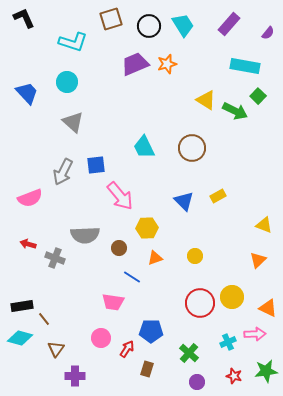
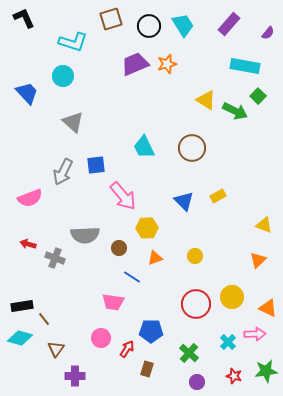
cyan circle at (67, 82): moved 4 px left, 6 px up
pink arrow at (120, 196): moved 3 px right
red circle at (200, 303): moved 4 px left, 1 px down
cyan cross at (228, 342): rotated 21 degrees counterclockwise
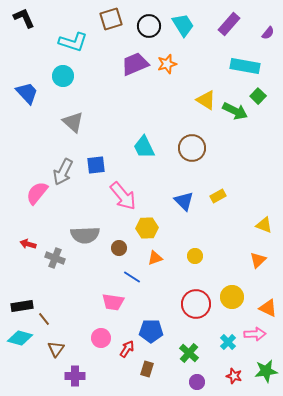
pink semicircle at (30, 198): moved 7 px right, 5 px up; rotated 150 degrees clockwise
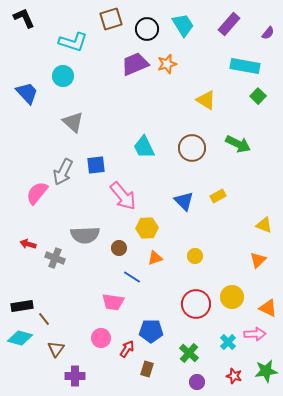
black circle at (149, 26): moved 2 px left, 3 px down
green arrow at (235, 111): moved 3 px right, 33 px down
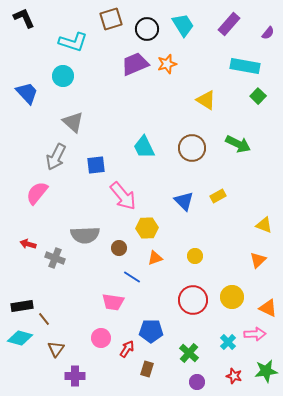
gray arrow at (63, 172): moved 7 px left, 15 px up
red circle at (196, 304): moved 3 px left, 4 px up
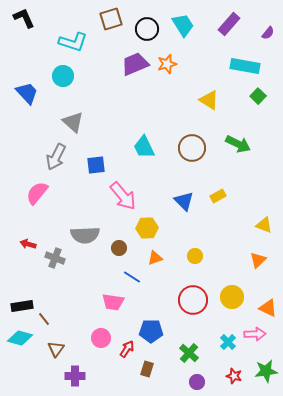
yellow triangle at (206, 100): moved 3 px right
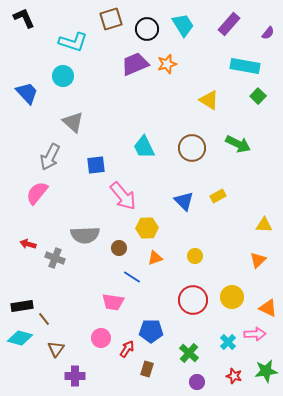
gray arrow at (56, 157): moved 6 px left
yellow triangle at (264, 225): rotated 18 degrees counterclockwise
